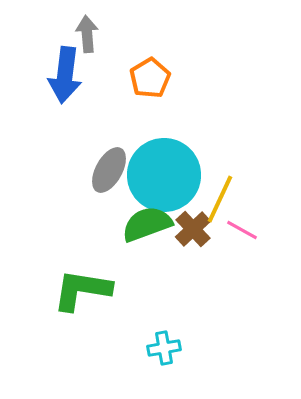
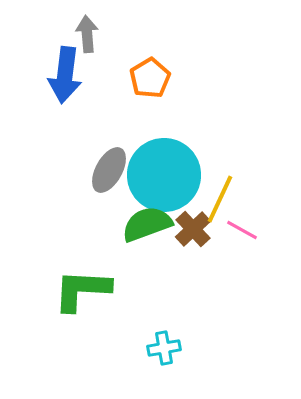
green L-shape: rotated 6 degrees counterclockwise
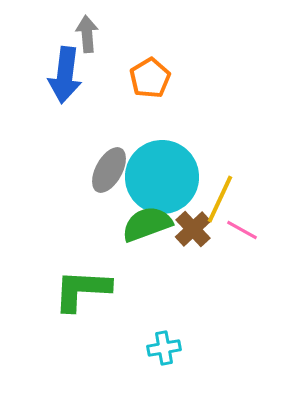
cyan circle: moved 2 px left, 2 px down
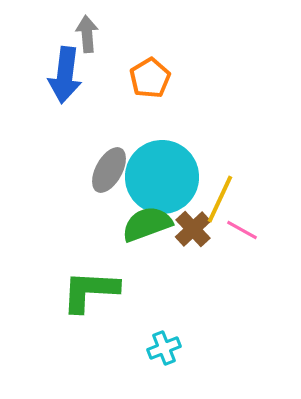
green L-shape: moved 8 px right, 1 px down
cyan cross: rotated 12 degrees counterclockwise
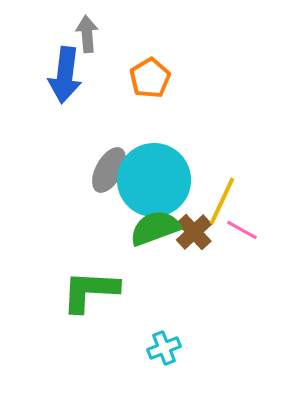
cyan circle: moved 8 px left, 3 px down
yellow line: moved 2 px right, 2 px down
green semicircle: moved 8 px right, 4 px down
brown cross: moved 1 px right, 3 px down
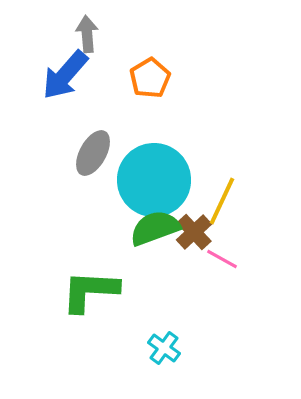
blue arrow: rotated 34 degrees clockwise
gray ellipse: moved 16 px left, 17 px up
pink line: moved 20 px left, 29 px down
cyan cross: rotated 32 degrees counterclockwise
